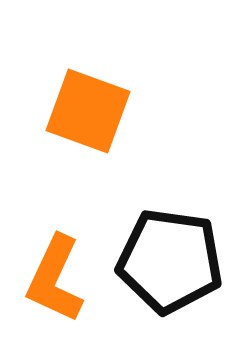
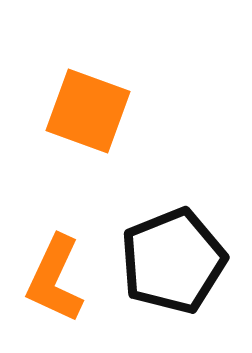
black pentagon: moved 3 px right; rotated 30 degrees counterclockwise
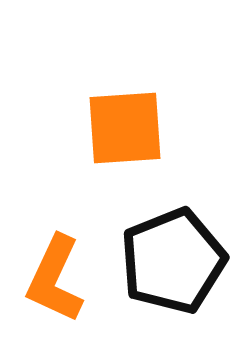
orange square: moved 37 px right, 17 px down; rotated 24 degrees counterclockwise
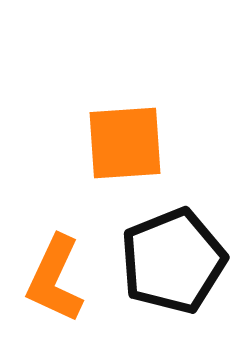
orange square: moved 15 px down
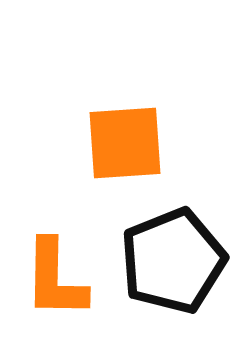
orange L-shape: rotated 24 degrees counterclockwise
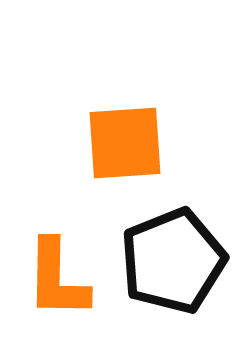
orange L-shape: moved 2 px right
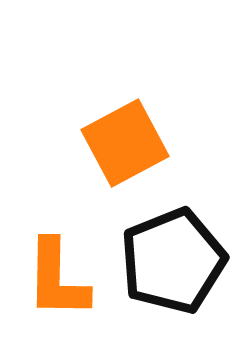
orange square: rotated 24 degrees counterclockwise
